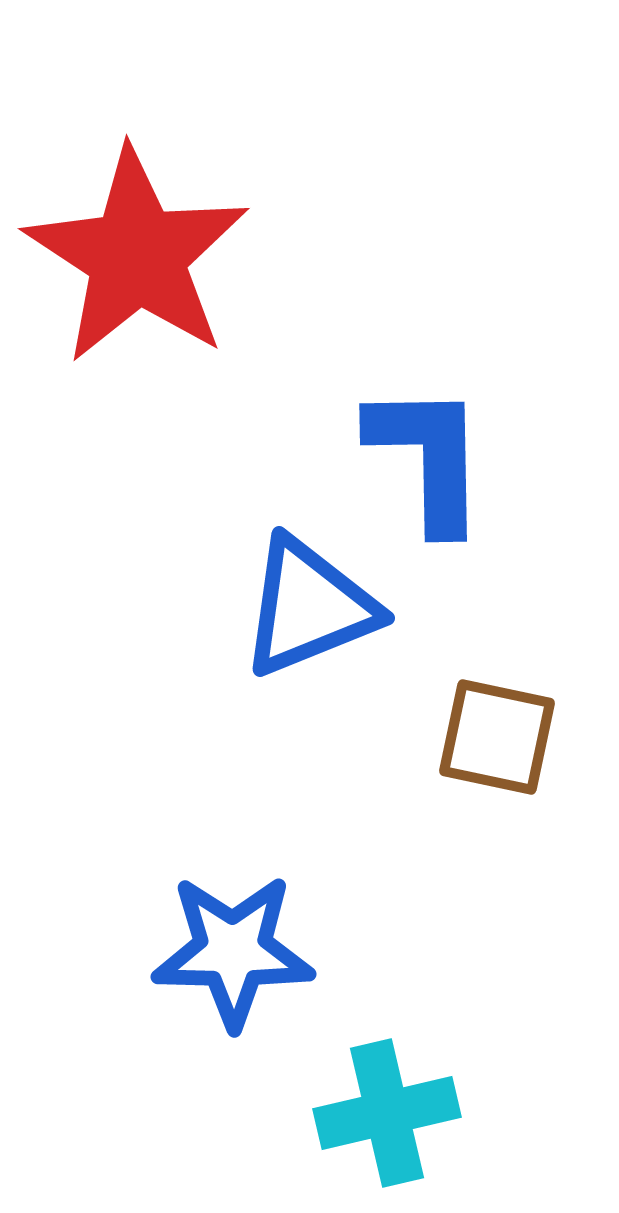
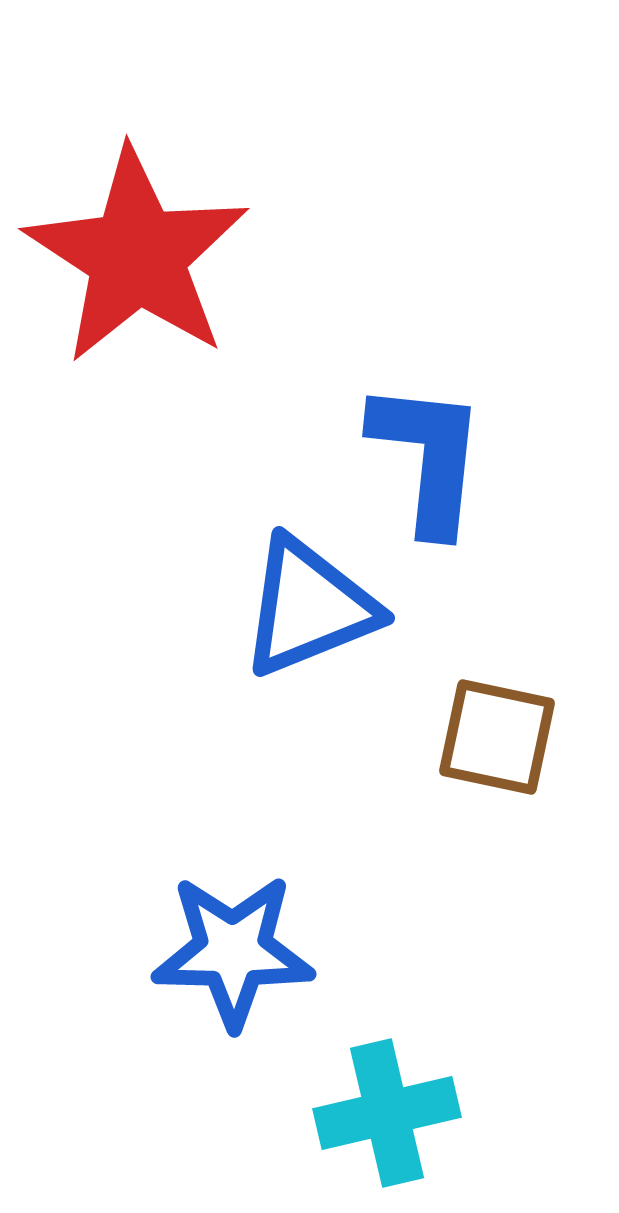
blue L-shape: rotated 7 degrees clockwise
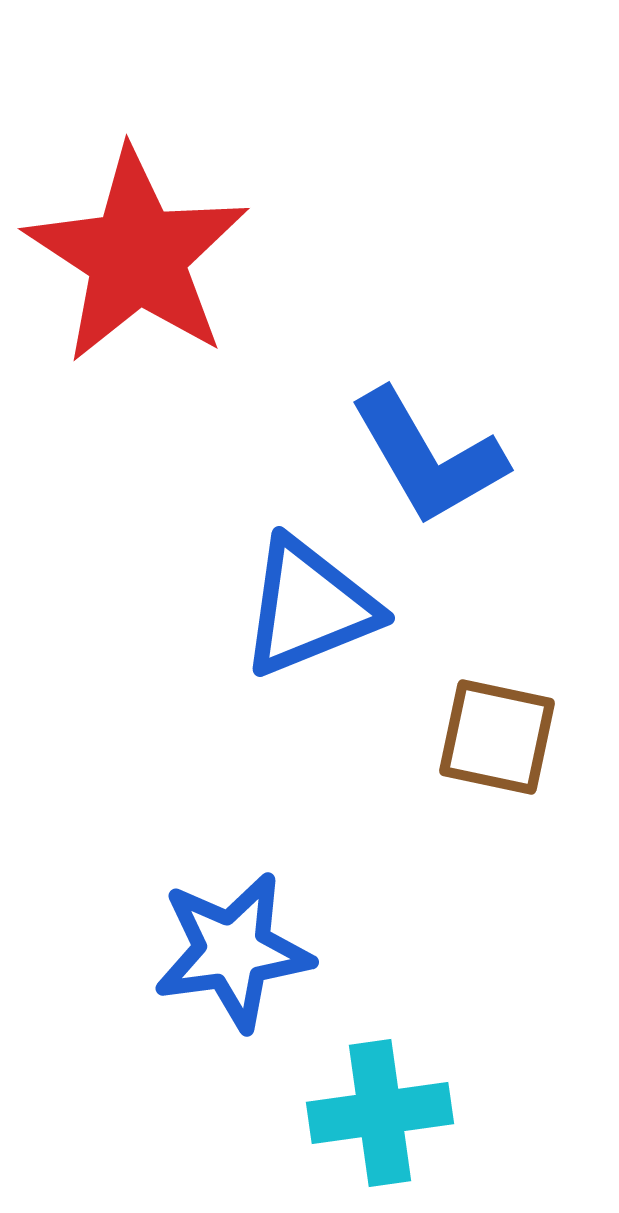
blue L-shape: rotated 144 degrees clockwise
blue star: rotated 9 degrees counterclockwise
cyan cross: moved 7 px left; rotated 5 degrees clockwise
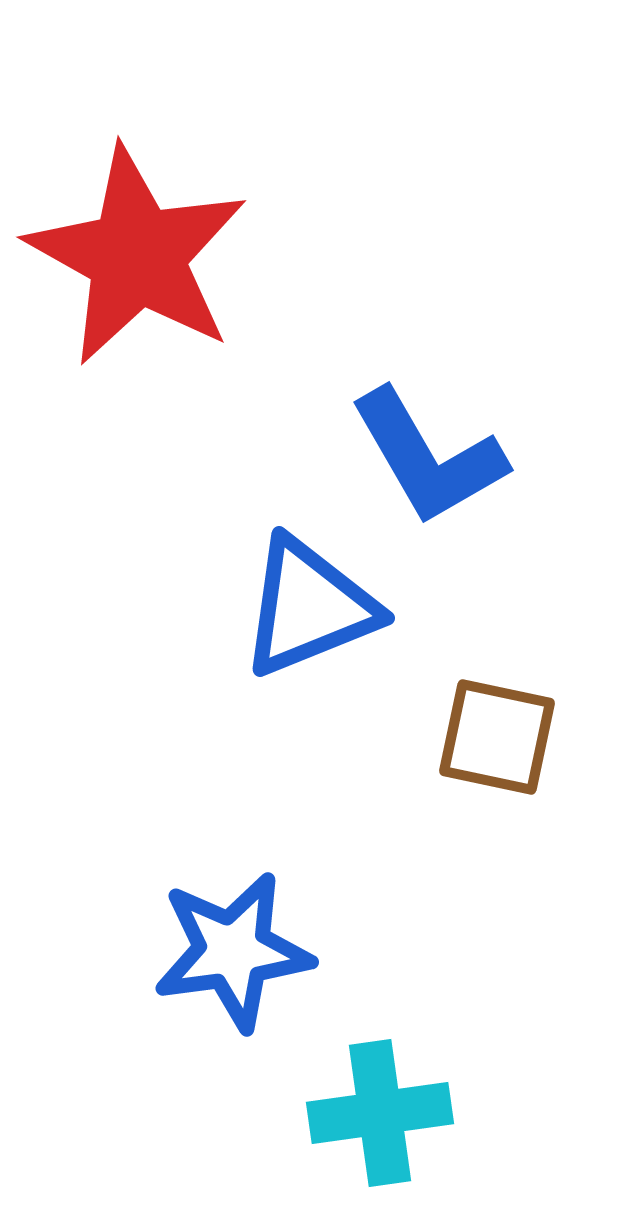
red star: rotated 4 degrees counterclockwise
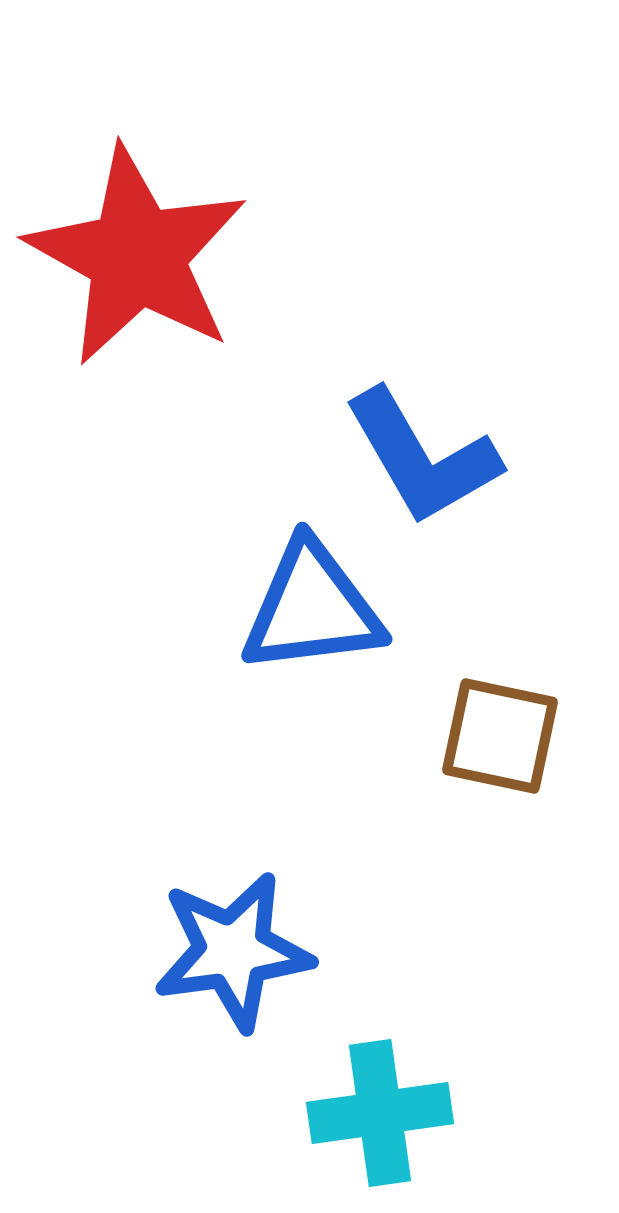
blue L-shape: moved 6 px left
blue triangle: moved 3 px right, 1 px down; rotated 15 degrees clockwise
brown square: moved 3 px right, 1 px up
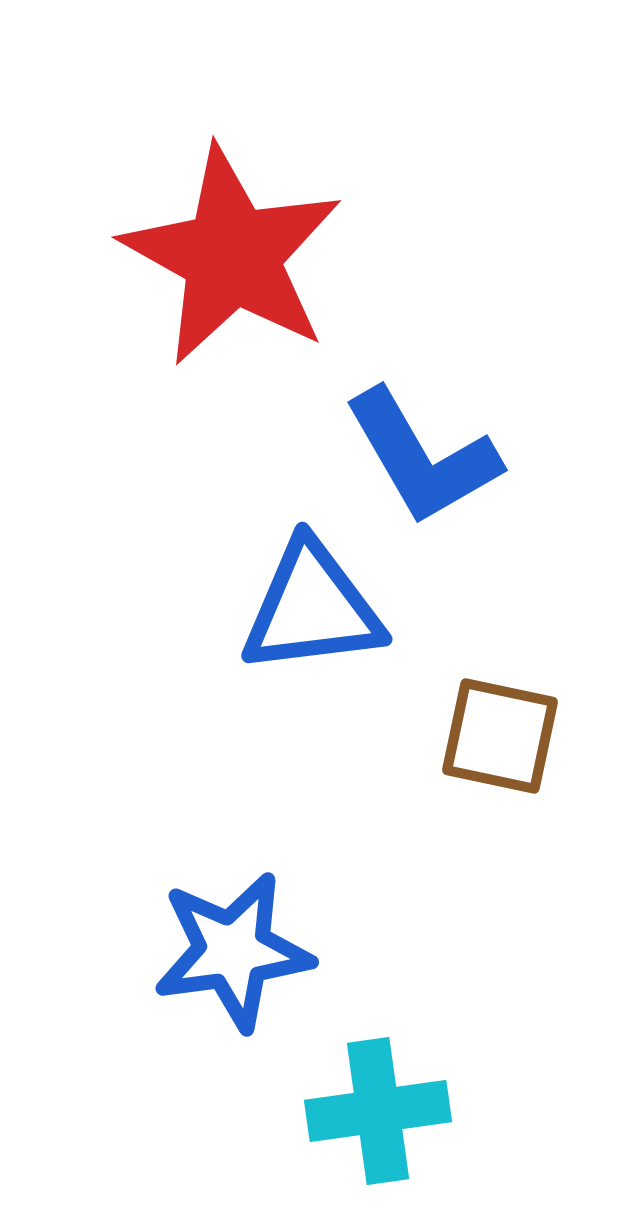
red star: moved 95 px right
cyan cross: moved 2 px left, 2 px up
